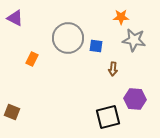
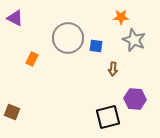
gray star: rotated 15 degrees clockwise
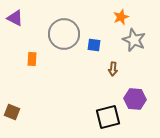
orange star: rotated 21 degrees counterclockwise
gray circle: moved 4 px left, 4 px up
blue square: moved 2 px left, 1 px up
orange rectangle: rotated 24 degrees counterclockwise
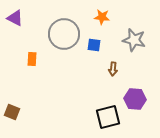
orange star: moved 19 px left; rotated 28 degrees clockwise
gray star: rotated 10 degrees counterclockwise
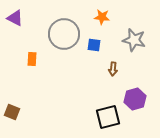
purple hexagon: rotated 20 degrees counterclockwise
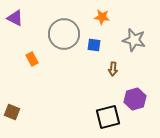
orange rectangle: rotated 32 degrees counterclockwise
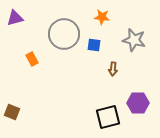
purple triangle: rotated 42 degrees counterclockwise
purple hexagon: moved 3 px right, 4 px down; rotated 15 degrees clockwise
